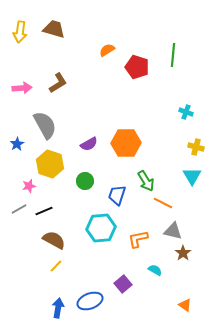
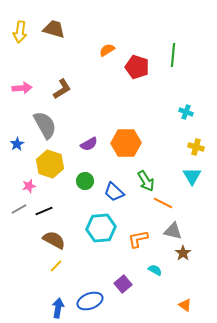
brown L-shape: moved 4 px right, 6 px down
blue trapezoid: moved 3 px left, 3 px up; rotated 65 degrees counterclockwise
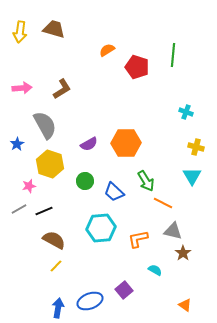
purple square: moved 1 px right, 6 px down
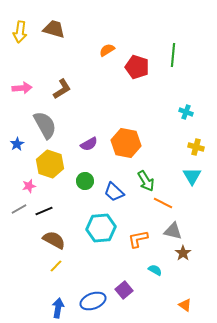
orange hexagon: rotated 12 degrees clockwise
blue ellipse: moved 3 px right
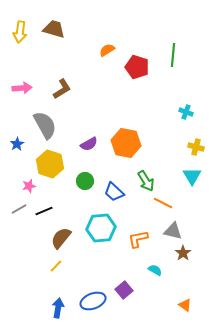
brown semicircle: moved 7 px right, 2 px up; rotated 80 degrees counterclockwise
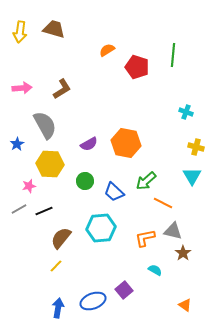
yellow hexagon: rotated 16 degrees counterclockwise
green arrow: rotated 80 degrees clockwise
orange L-shape: moved 7 px right, 1 px up
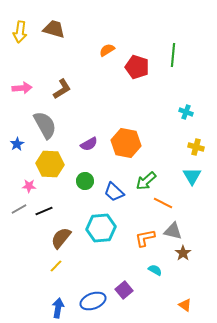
pink star: rotated 16 degrees clockwise
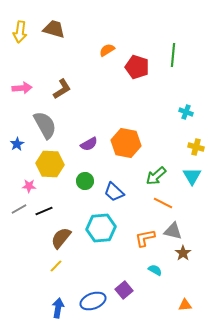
green arrow: moved 10 px right, 5 px up
orange triangle: rotated 40 degrees counterclockwise
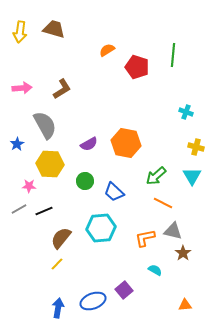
yellow line: moved 1 px right, 2 px up
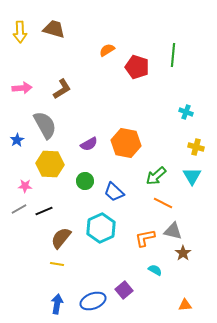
yellow arrow: rotated 10 degrees counterclockwise
blue star: moved 4 px up
pink star: moved 4 px left
cyan hexagon: rotated 20 degrees counterclockwise
yellow line: rotated 56 degrees clockwise
blue arrow: moved 1 px left, 4 px up
